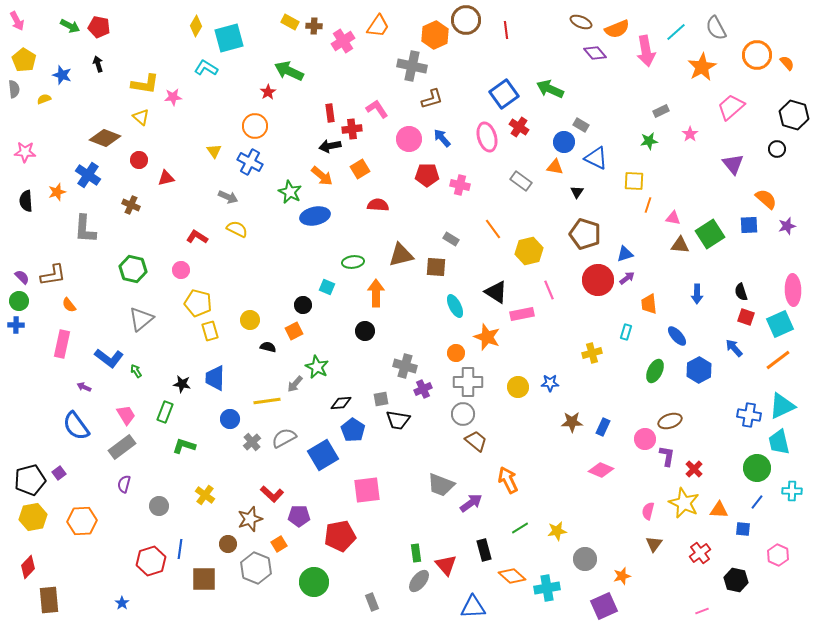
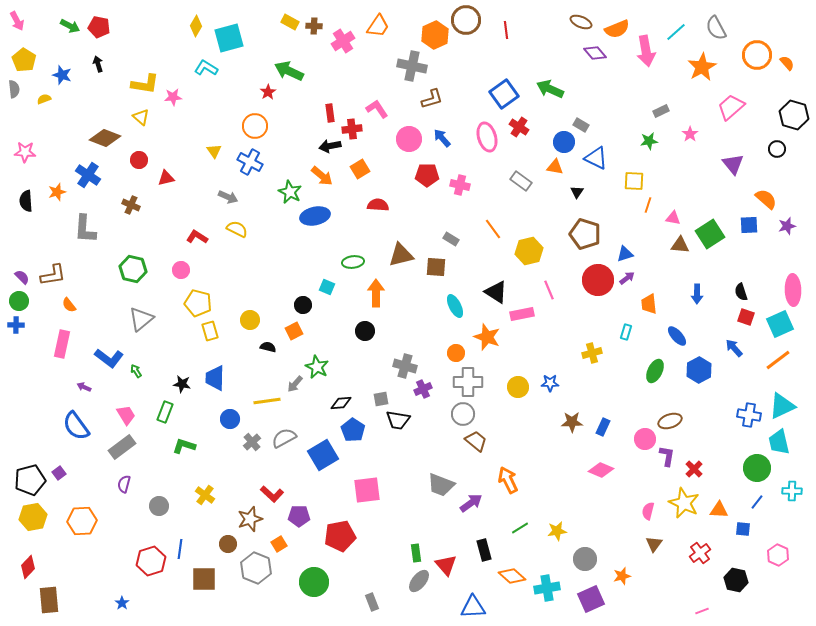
purple square at (604, 606): moved 13 px left, 7 px up
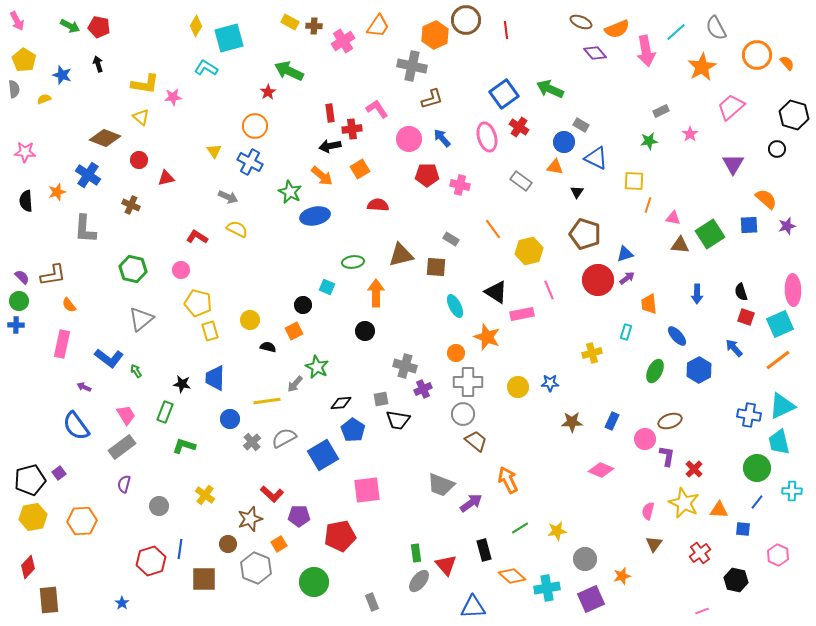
purple triangle at (733, 164): rotated 10 degrees clockwise
blue rectangle at (603, 427): moved 9 px right, 6 px up
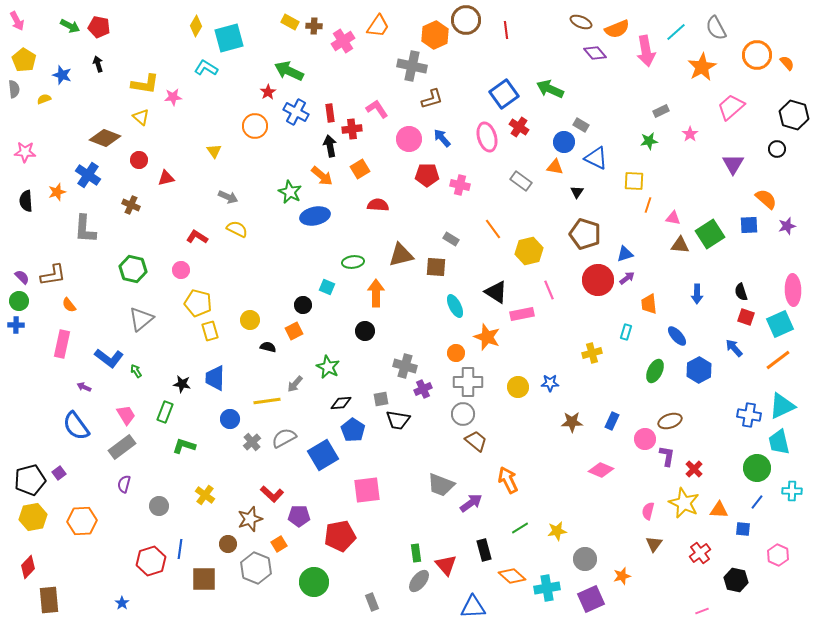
black arrow at (330, 146): rotated 90 degrees clockwise
blue cross at (250, 162): moved 46 px right, 50 px up
green star at (317, 367): moved 11 px right
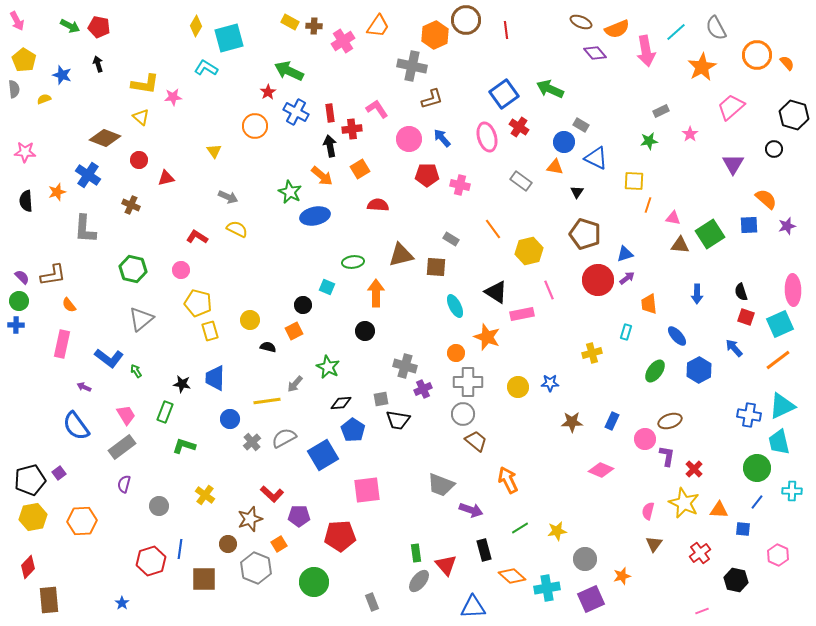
black circle at (777, 149): moved 3 px left
green ellipse at (655, 371): rotated 10 degrees clockwise
purple arrow at (471, 503): moved 7 px down; rotated 55 degrees clockwise
red pentagon at (340, 536): rotated 8 degrees clockwise
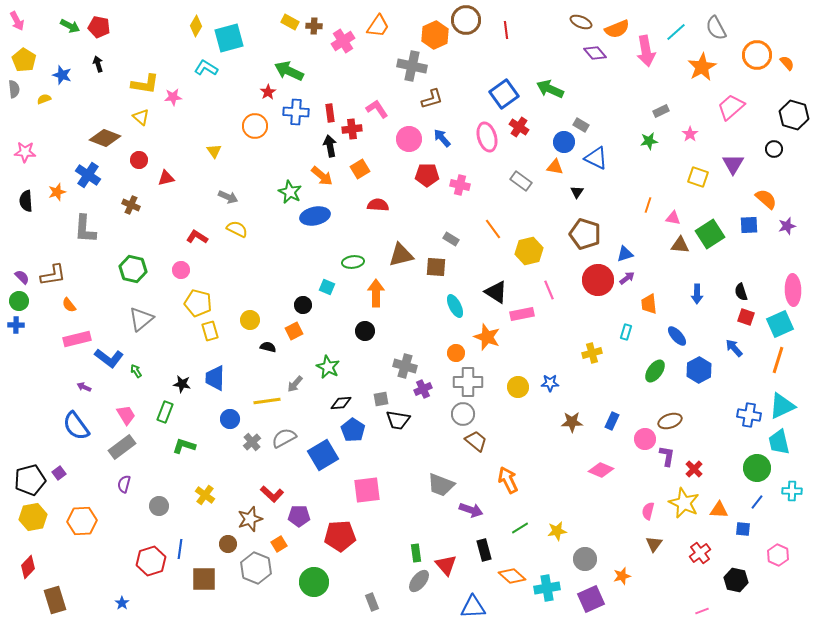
blue cross at (296, 112): rotated 25 degrees counterclockwise
yellow square at (634, 181): moved 64 px right, 4 px up; rotated 15 degrees clockwise
pink rectangle at (62, 344): moved 15 px right, 5 px up; rotated 64 degrees clockwise
orange line at (778, 360): rotated 36 degrees counterclockwise
brown rectangle at (49, 600): moved 6 px right; rotated 12 degrees counterclockwise
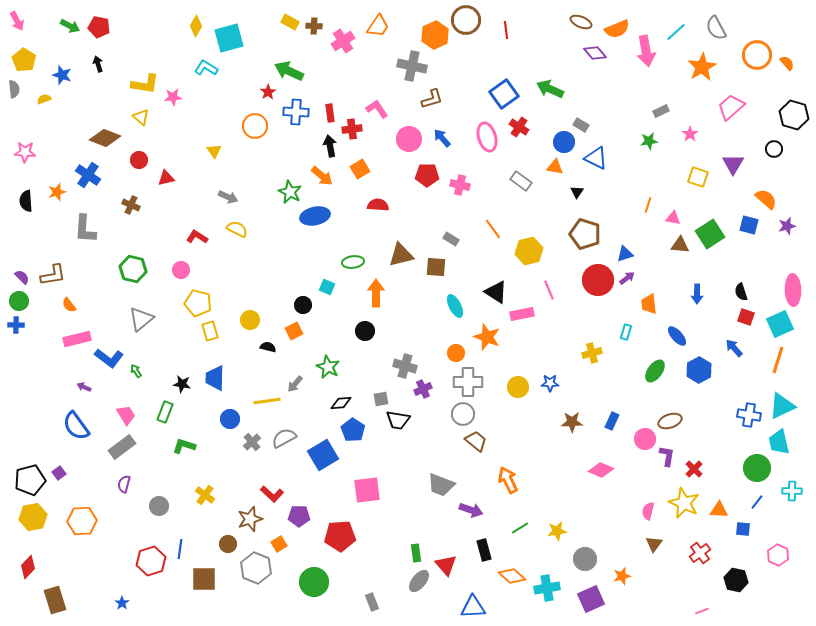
blue square at (749, 225): rotated 18 degrees clockwise
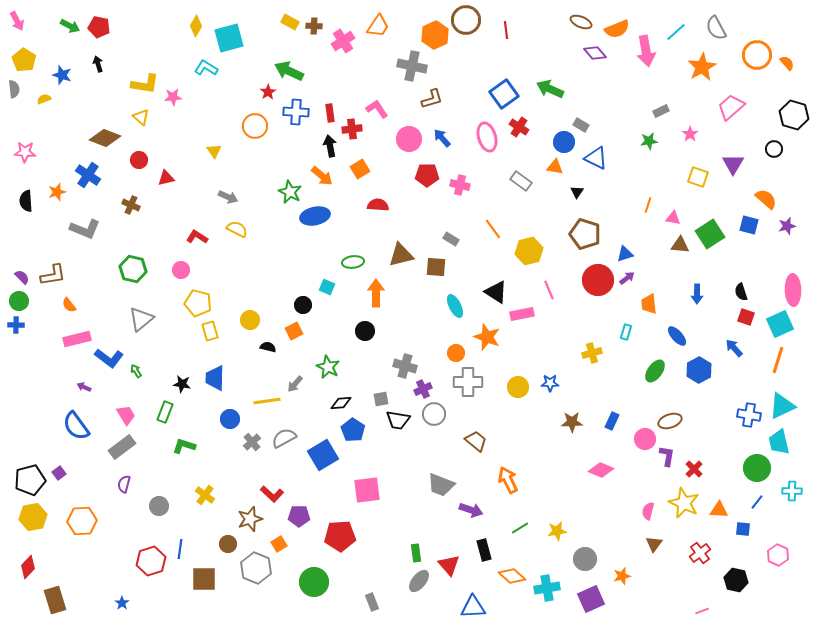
gray L-shape at (85, 229): rotated 72 degrees counterclockwise
gray circle at (463, 414): moved 29 px left
red triangle at (446, 565): moved 3 px right
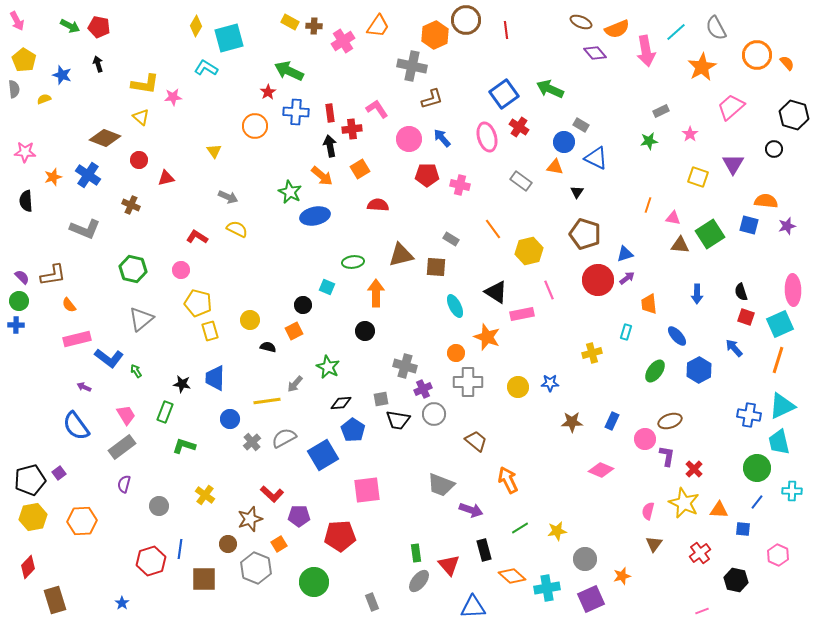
orange star at (57, 192): moved 4 px left, 15 px up
orange semicircle at (766, 199): moved 2 px down; rotated 35 degrees counterclockwise
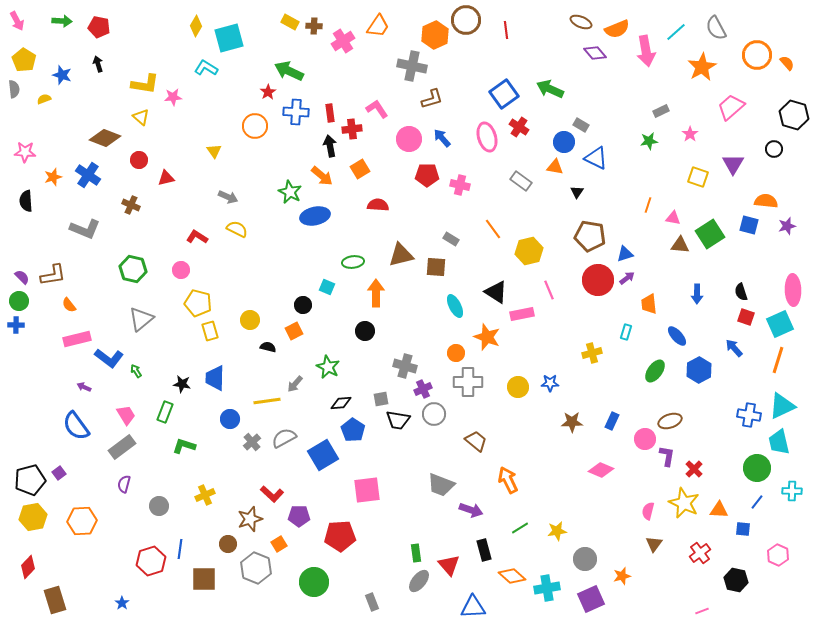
green arrow at (70, 26): moved 8 px left, 5 px up; rotated 24 degrees counterclockwise
brown pentagon at (585, 234): moved 5 px right, 2 px down; rotated 8 degrees counterclockwise
yellow cross at (205, 495): rotated 30 degrees clockwise
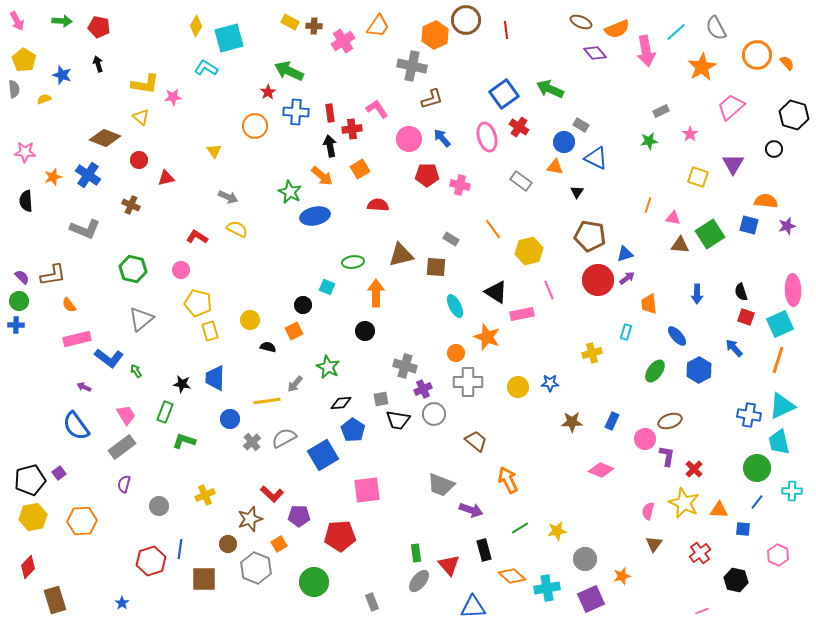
green L-shape at (184, 446): moved 5 px up
